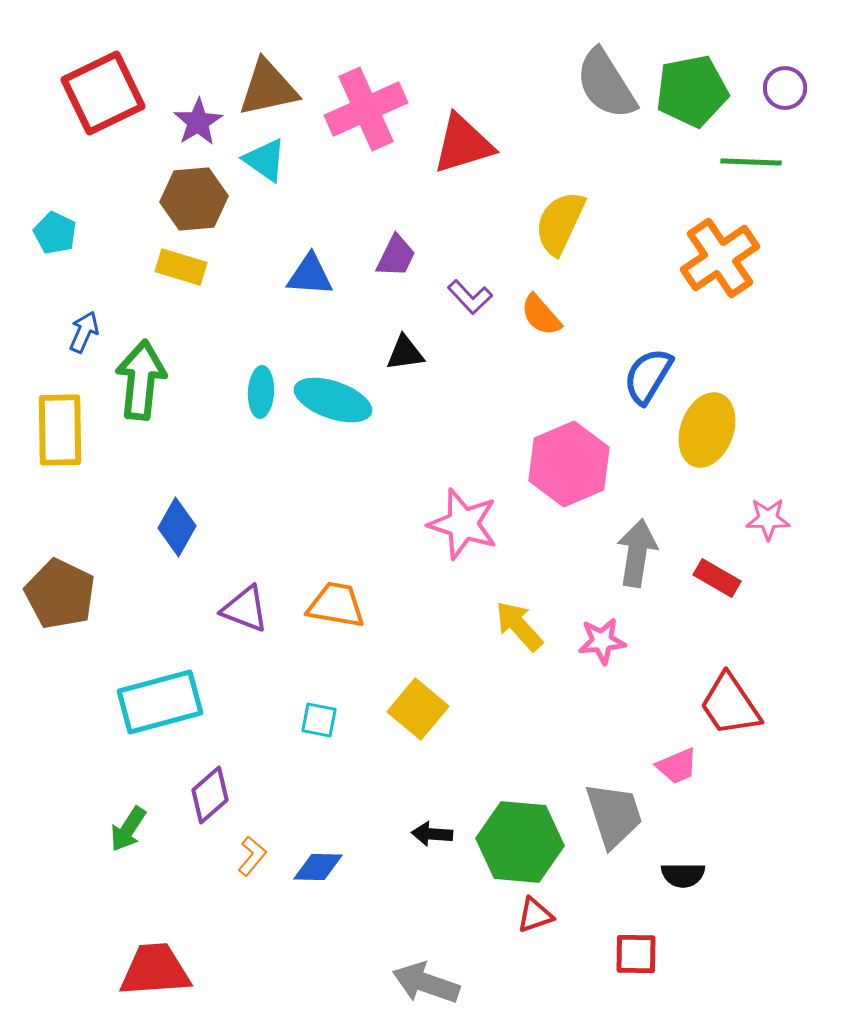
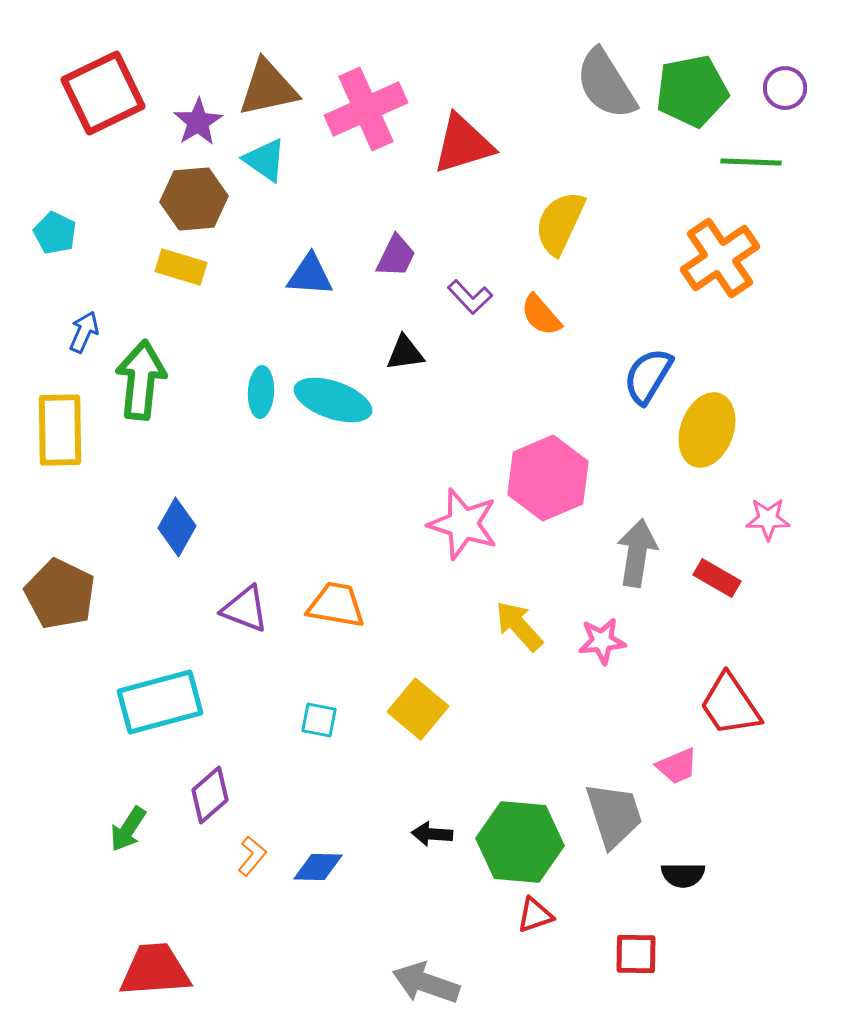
pink hexagon at (569, 464): moved 21 px left, 14 px down
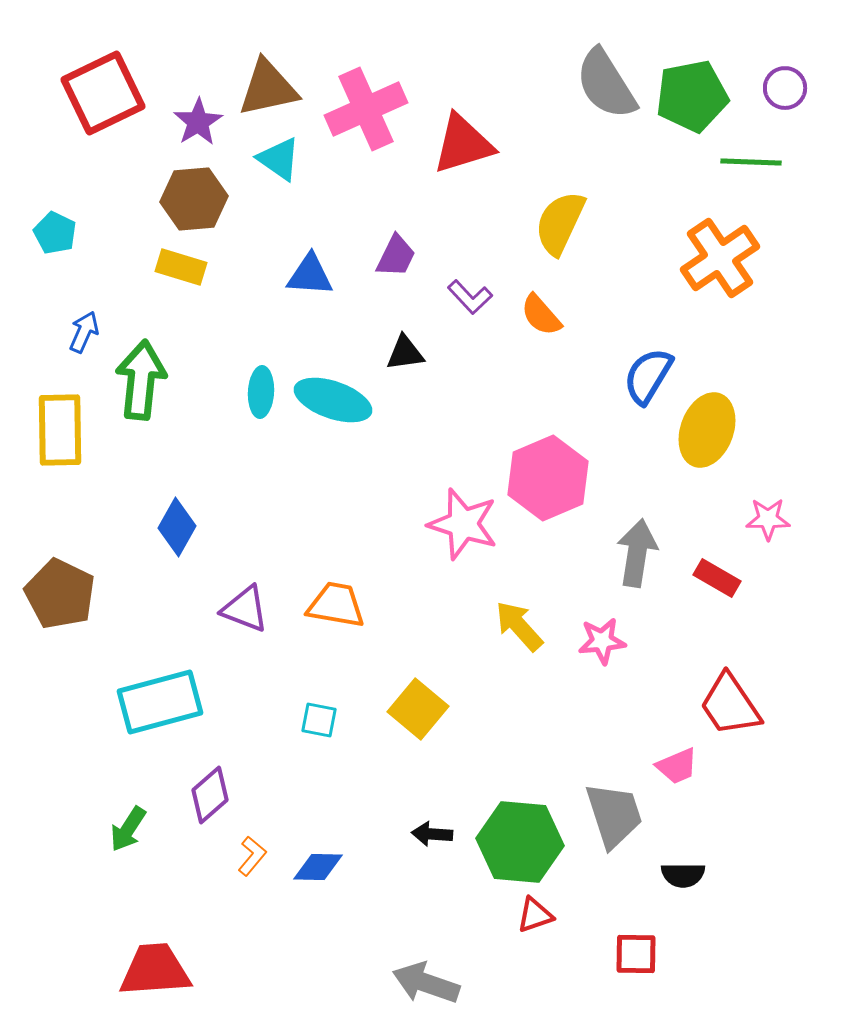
green pentagon at (692, 91): moved 5 px down
cyan triangle at (265, 160): moved 14 px right, 1 px up
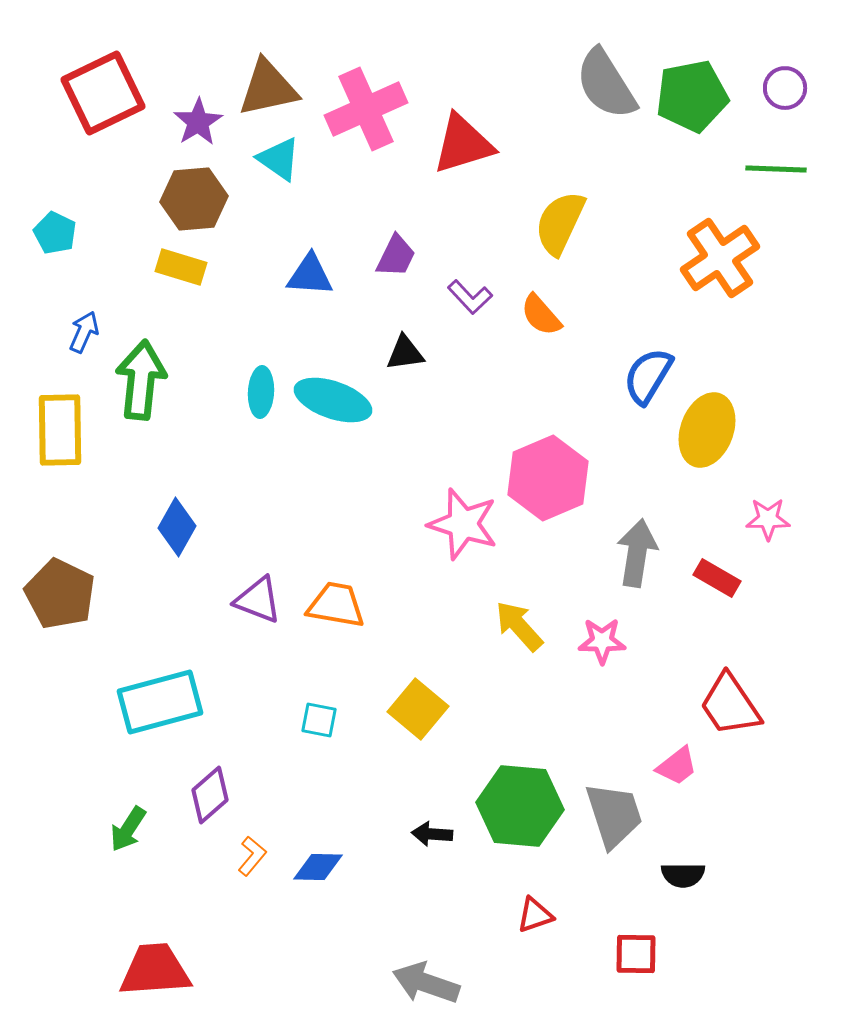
green line at (751, 162): moved 25 px right, 7 px down
purple triangle at (245, 609): moved 13 px right, 9 px up
pink star at (602, 641): rotated 6 degrees clockwise
pink trapezoid at (677, 766): rotated 15 degrees counterclockwise
green hexagon at (520, 842): moved 36 px up
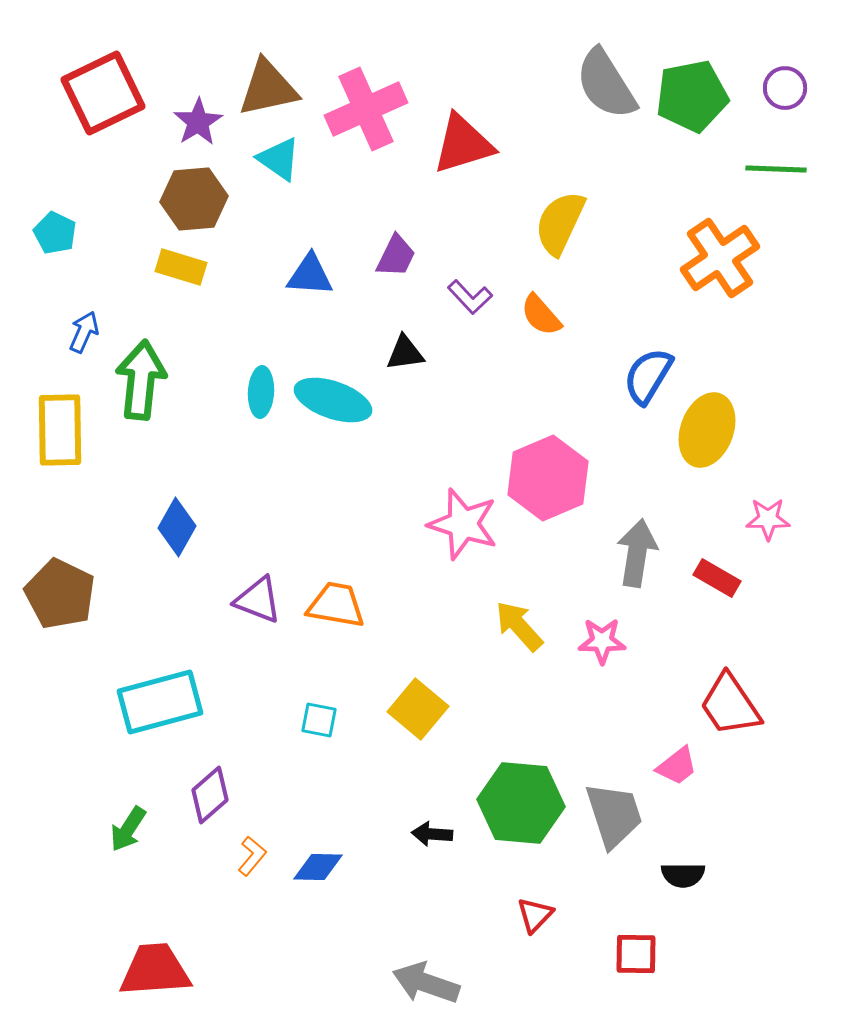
green hexagon at (520, 806): moved 1 px right, 3 px up
red triangle at (535, 915): rotated 27 degrees counterclockwise
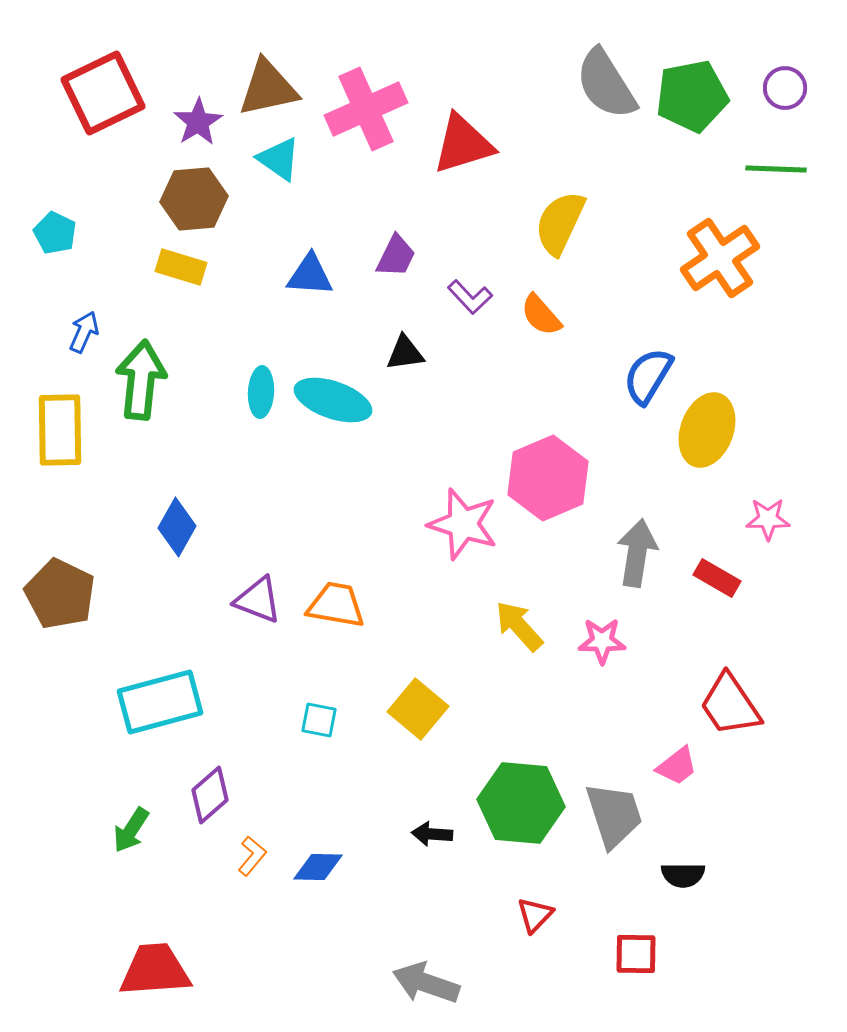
green arrow at (128, 829): moved 3 px right, 1 px down
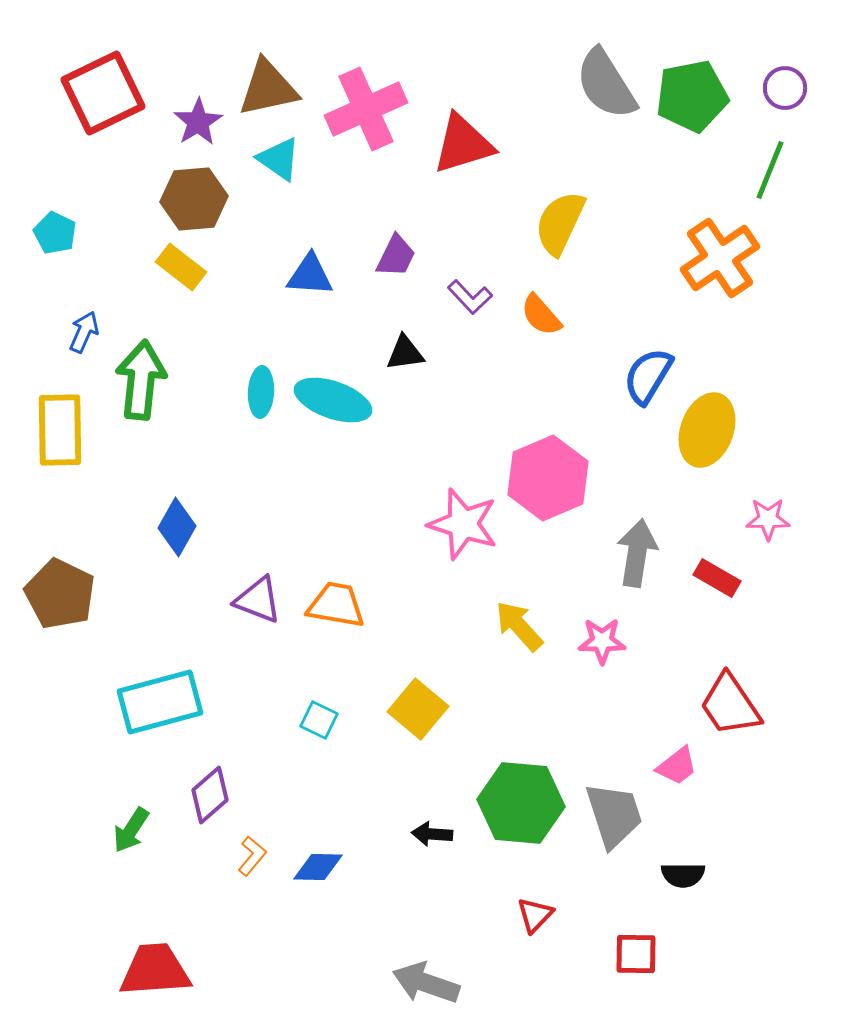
green line at (776, 169): moved 6 px left, 1 px down; rotated 70 degrees counterclockwise
yellow rectangle at (181, 267): rotated 21 degrees clockwise
cyan square at (319, 720): rotated 15 degrees clockwise
